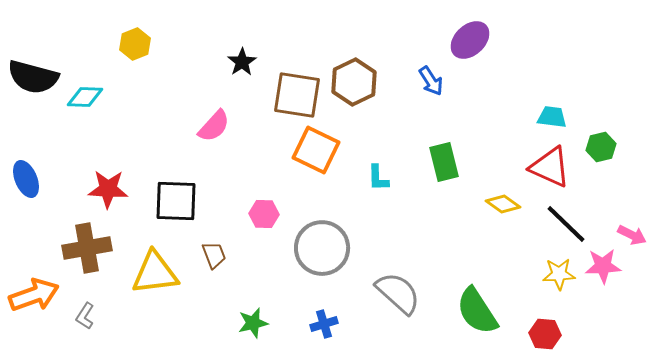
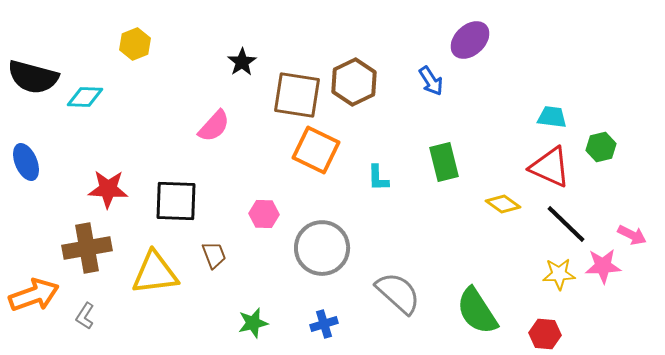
blue ellipse: moved 17 px up
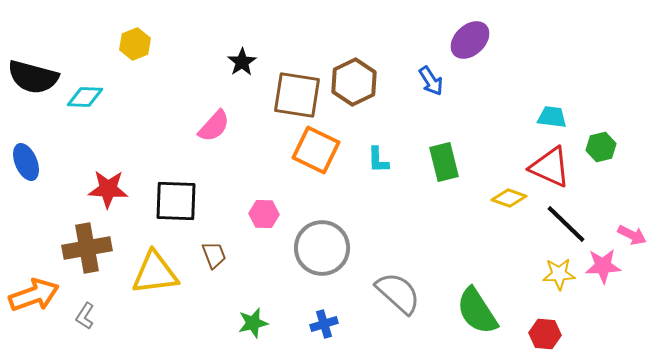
cyan L-shape: moved 18 px up
yellow diamond: moved 6 px right, 6 px up; rotated 16 degrees counterclockwise
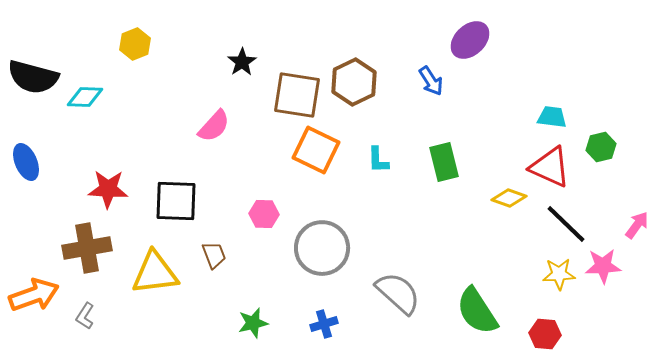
pink arrow: moved 5 px right, 10 px up; rotated 80 degrees counterclockwise
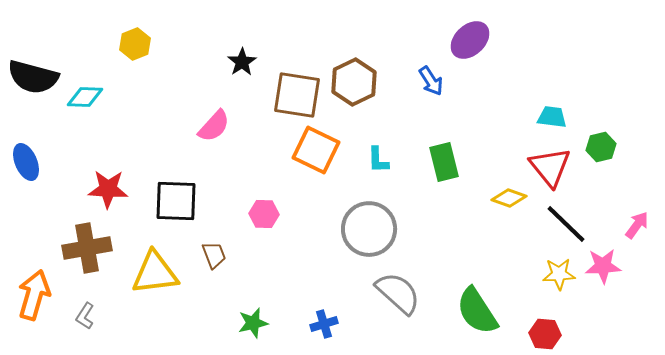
red triangle: rotated 27 degrees clockwise
gray circle: moved 47 px right, 19 px up
orange arrow: rotated 54 degrees counterclockwise
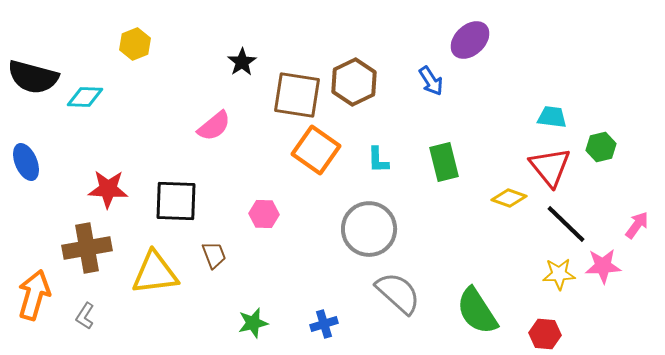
pink semicircle: rotated 9 degrees clockwise
orange square: rotated 9 degrees clockwise
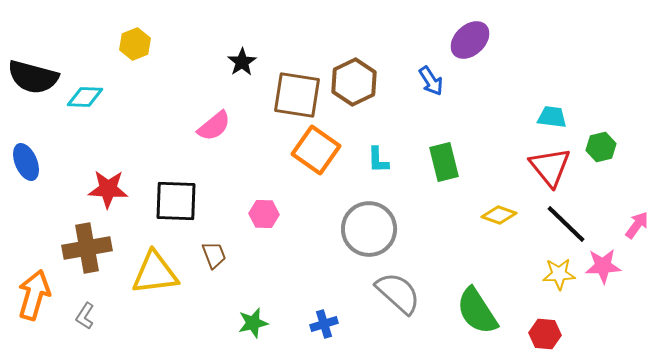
yellow diamond: moved 10 px left, 17 px down
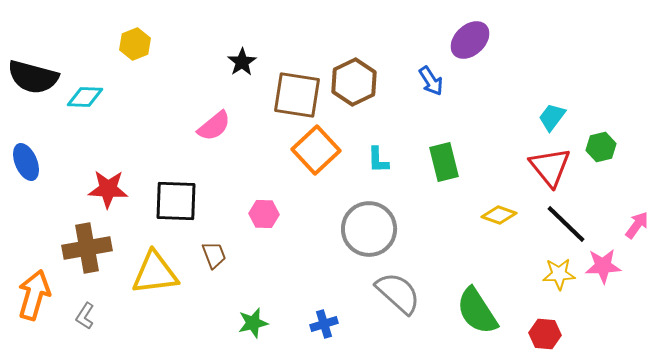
cyan trapezoid: rotated 60 degrees counterclockwise
orange square: rotated 12 degrees clockwise
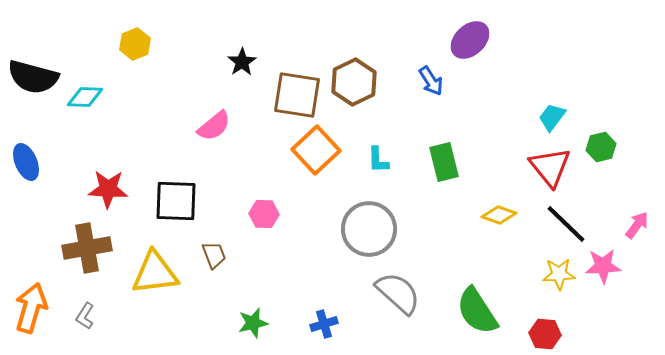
orange arrow: moved 3 px left, 13 px down
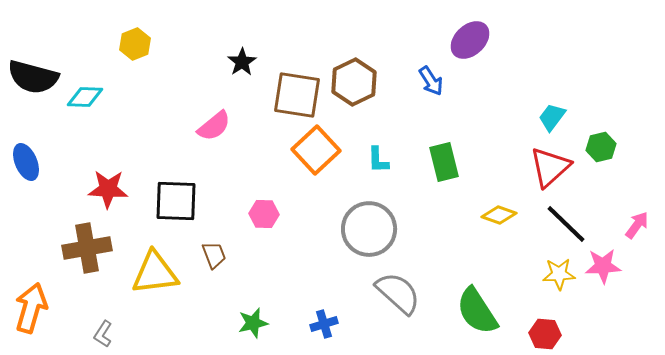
red triangle: rotated 27 degrees clockwise
gray L-shape: moved 18 px right, 18 px down
